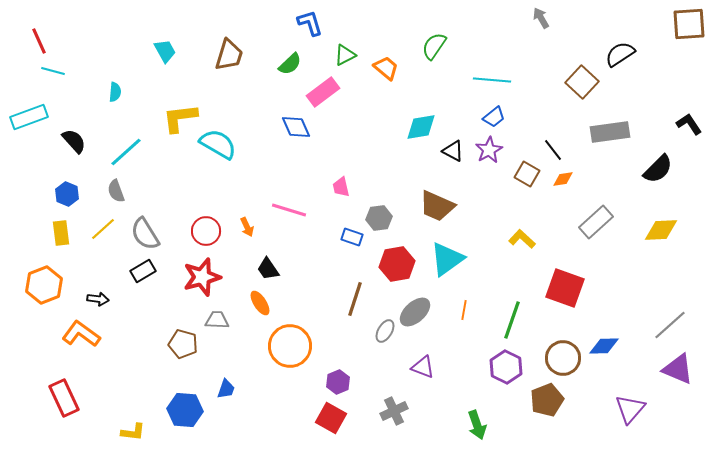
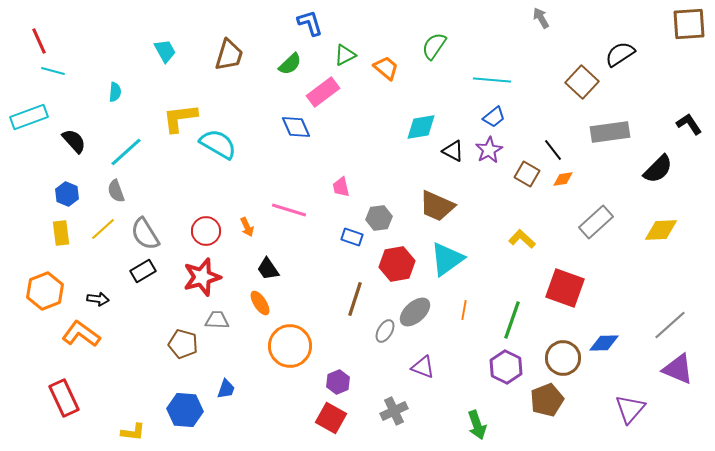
orange hexagon at (44, 285): moved 1 px right, 6 px down
blue diamond at (604, 346): moved 3 px up
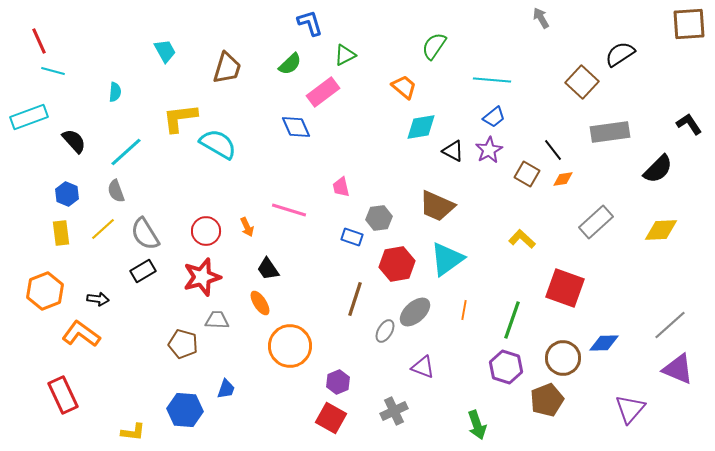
brown trapezoid at (229, 55): moved 2 px left, 13 px down
orange trapezoid at (386, 68): moved 18 px right, 19 px down
purple hexagon at (506, 367): rotated 8 degrees counterclockwise
red rectangle at (64, 398): moved 1 px left, 3 px up
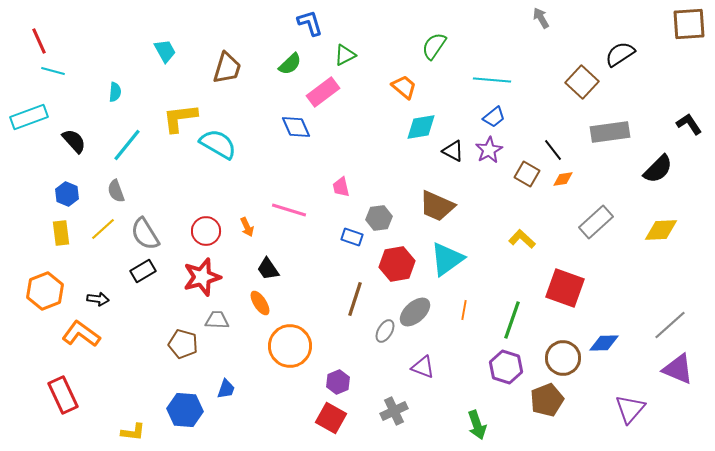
cyan line at (126, 152): moved 1 px right, 7 px up; rotated 9 degrees counterclockwise
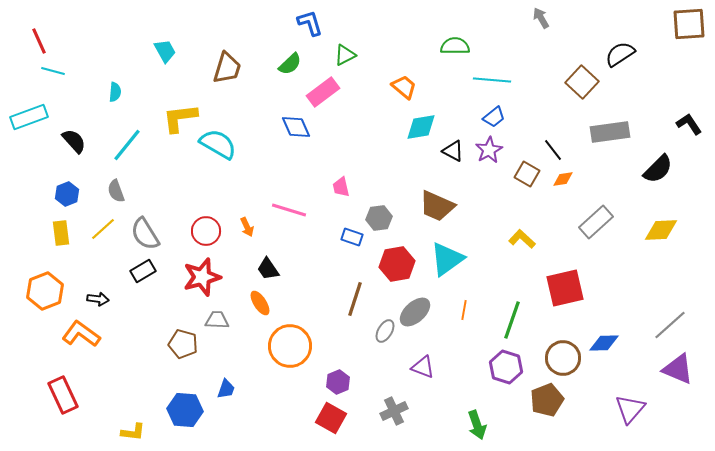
green semicircle at (434, 46): moved 21 px right; rotated 56 degrees clockwise
blue hexagon at (67, 194): rotated 15 degrees clockwise
red square at (565, 288): rotated 33 degrees counterclockwise
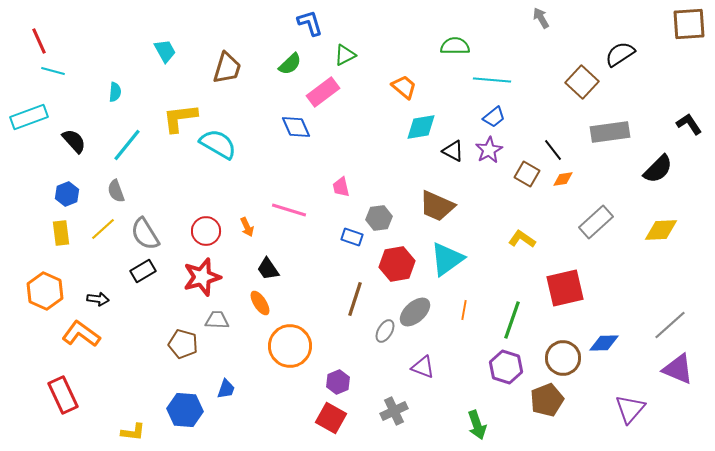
yellow L-shape at (522, 239): rotated 8 degrees counterclockwise
orange hexagon at (45, 291): rotated 15 degrees counterclockwise
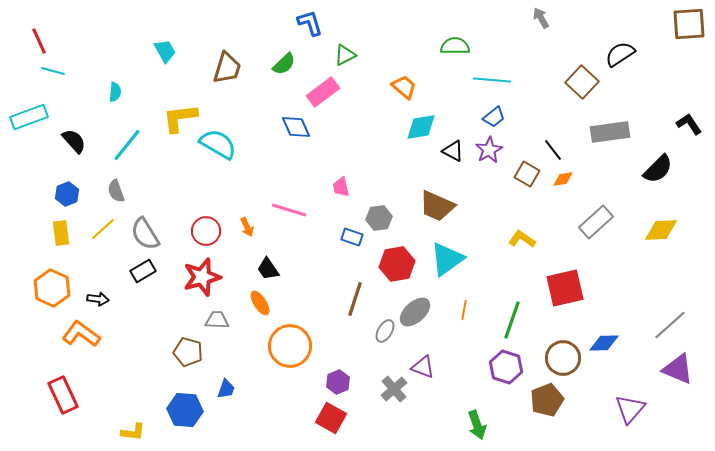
green semicircle at (290, 64): moved 6 px left
orange hexagon at (45, 291): moved 7 px right, 3 px up
brown pentagon at (183, 344): moved 5 px right, 8 px down
gray cross at (394, 411): moved 22 px up; rotated 16 degrees counterclockwise
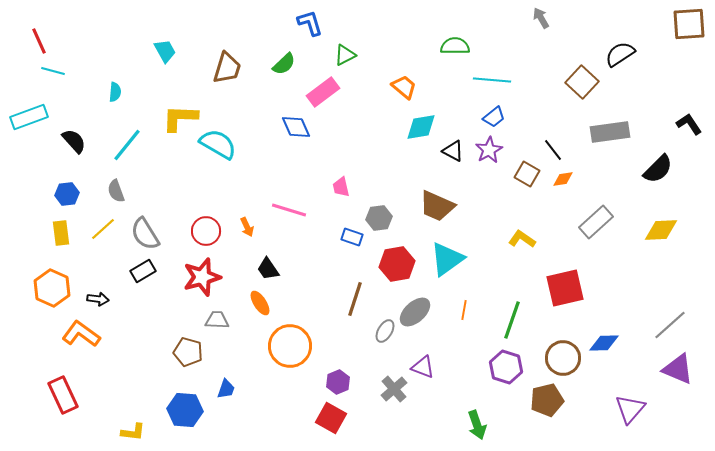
yellow L-shape at (180, 118): rotated 9 degrees clockwise
blue hexagon at (67, 194): rotated 15 degrees clockwise
brown pentagon at (547, 400): rotated 8 degrees clockwise
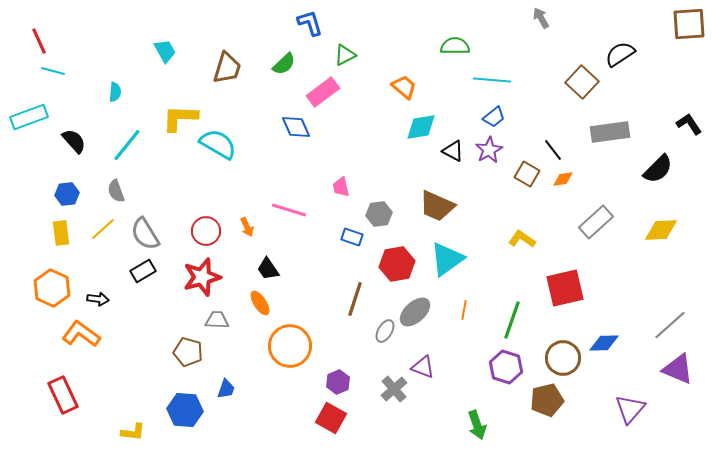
gray hexagon at (379, 218): moved 4 px up
